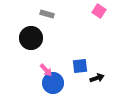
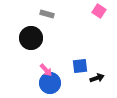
blue circle: moved 3 px left
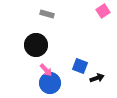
pink square: moved 4 px right; rotated 24 degrees clockwise
black circle: moved 5 px right, 7 px down
blue square: rotated 28 degrees clockwise
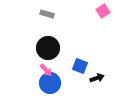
black circle: moved 12 px right, 3 px down
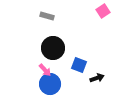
gray rectangle: moved 2 px down
black circle: moved 5 px right
blue square: moved 1 px left, 1 px up
pink arrow: moved 1 px left
blue circle: moved 1 px down
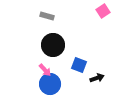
black circle: moved 3 px up
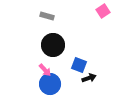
black arrow: moved 8 px left
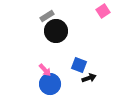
gray rectangle: rotated 48 degrees counterclockwise
black circle: moved 3 px right, 14 px up
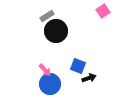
blue square: moved 1 px left, 1 px down
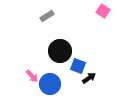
pink square: rotated 24 degrees counterclockwise
black circle: moved 4 px right, 20 px down
pink arrow: moved 13 px left, 6 px down
black arrow: rotated 16 degrees counterclockwise
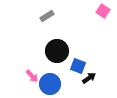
black circle: moved 3 px left
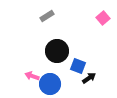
pink square: moved 7 px down; rotated 16 degrees clockwise
pink arrow: rotated 152 degrees clockwise
